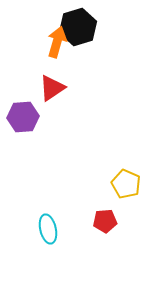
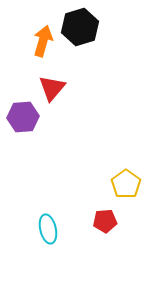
black hexagon: moved 2 px right
orange arrow: moved 14 px left, 1 px up
red triangle: rotated 16 degrees counterclockwise
yellow pentagon: rotated 12 degrees clockwise
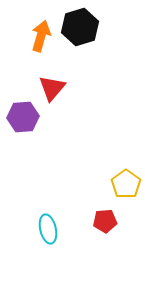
orange arrow: moved 2 px left, 5 px up
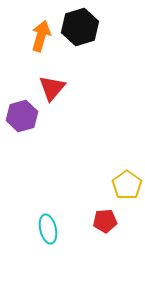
purple hexagon: moved 1 px left, 1 px up; rotated 12 degrees counterclockwise
yellow pentagon: moved 1 px right, 1 px down
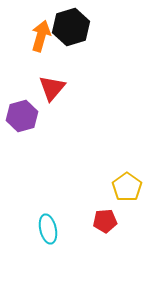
black hexagon: moved 9 px left
yellow pentagon: moved 2 px down
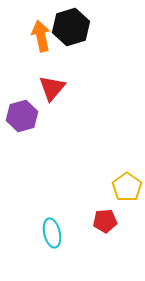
orange arrow: rotated 28 degrees counterclockwise
cyan ellipse: moved 4 px right, 4 px down
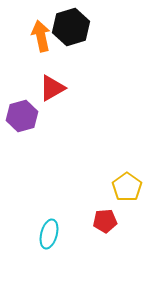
red triangle: rotated 20 degrees clockwise
cyan ellipse: moved 3 px left, 1 px down; rotated 28 degrees clockwise
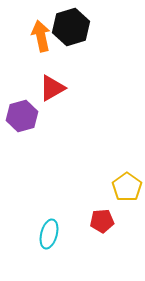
red pentagon: moved 3 px left
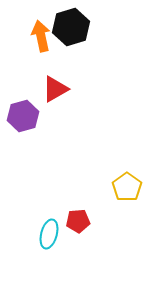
red triangle: moved 3 px right, 1 px down
purple hexagon: moved 1 px right
red pentagon: moved 24 px left
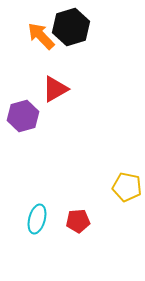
orange arrow: rotated 32 degrees counterclockwise
yellow pentagon: rotated 24 degrees counterclockwise
cyan ellipse: moved 12 px left, 15 px up
